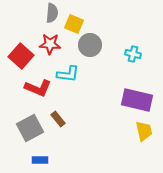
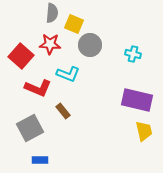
cyan L-shape: rotated 15 degrees clockwise
brown rectangle: moved 5 px right, 8 px up
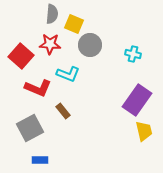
gray semicircle: moved 1 px down
purple rectangle: rotated 68 degrees counterclockwise
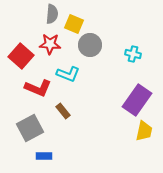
yellow trapezoid: rotated 25 degrees clockwise
blue rectangle: moved 4 px right, 4 px up
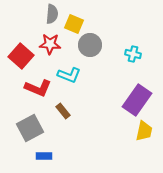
cyan L-shape: moved 1 px right, 1 px down
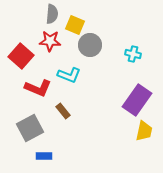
yellow square: moved 1 px right, 1 px down
red star: moved 3 px up
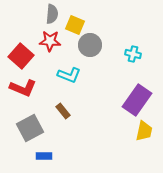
red L-shape: moved 15 px left
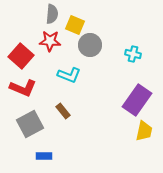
gray square: moved 4 px up
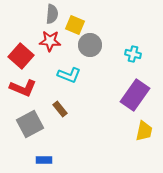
purple rectangle: moved 2 px left, 5 px up
brown rectangle: moved 3 px left, 2 px up
blue rectangle: moved 4 px down
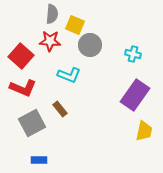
gray square: moved 2 px right, 1 px up
blue rectangle: moved 5 px left
